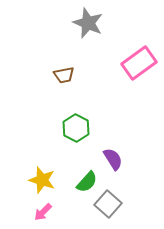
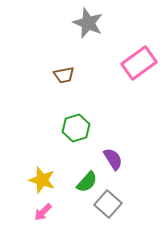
green hexagon: rotated 16 degrees clockwise
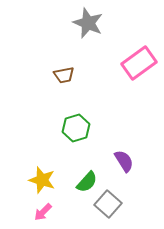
purple semicircle: moved 11 px right, 2 px down
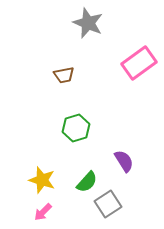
gray square: rotated 16 degrees clockwise
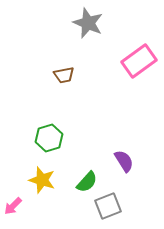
pink rectangle: moved 2 px up
green hexagon: moved 27 px left, 10 px down
gray square: moved 2 px down; rotated 12 degrees clockwise
pink arrow: moved 30 px left, 6 px up
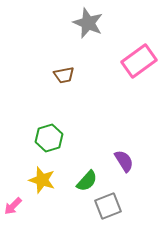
green semicircle: moved 1 px up
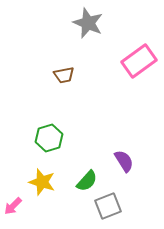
yellow star: moved 2 px down
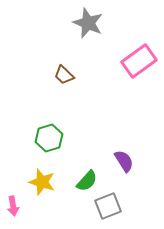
brown trapezoid: rotated 55 degrees clockwise
pink arrow: rotated 54 degrees counterclockwise
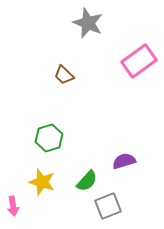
purple semicircle: rotated 75 degrees counterclockwise
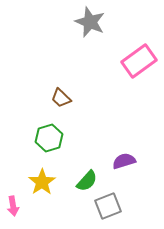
gray star: moved 2 px right, 1 px up
brown trapezoid: moved 3 px left, 23 px down
yellow star: rotated 20 degrees clockwise
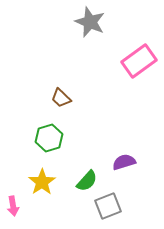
purple semicircle: moved 1 px down
